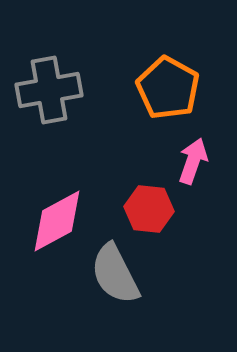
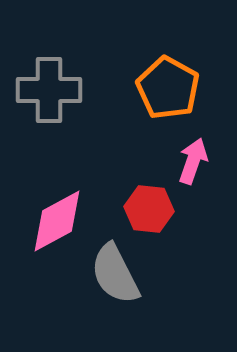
gray cross: rotated 10 degrees clockwise
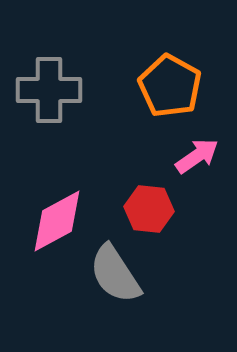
orange pentagon: moved 2 px right, 2 px up
pink arrow: moved 4 px right, 5 px up; rotated 36 degrees clockwise
gray semicircle: rotated 6 degrees counterclockwise
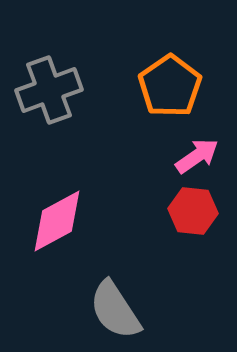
orange pentagon: rotated 8 degrees clockwise
gray cross: rotated 20 degrees counterclockwise
red hexagon: moved 44 px right, 2 px down
gray semicircle: moved 36 px down
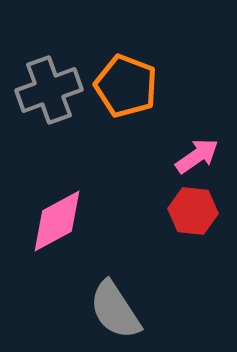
orange pentagon: moved 44 px left; rotated 16 degrees counterclockwise
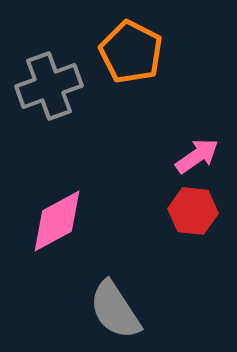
orange pentagon: moved 5 px right, 34 px up; rotated 6 degrees clockwise
gray cross: moved 4 px up
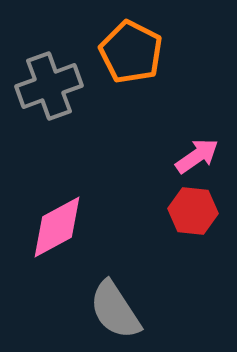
pink diamond: moved 6 px down
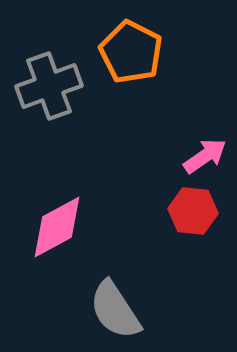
pink arrow: moved 8 px right
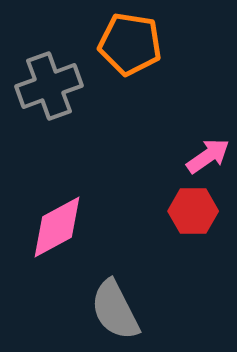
orange pentagon: moved 1 px left, 8 px up; rotated 18 degrees counterclockwise
pink arrow: moved 3 px right
red hexagon: rotated 6 degrees counterclockwise
gray semicircle: rotated 6 degrees clockwise
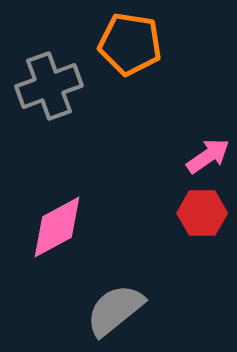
red hexagon: moved 9 px right, 2 px down
gray semicircle: rotated 78 degrees clockwise
